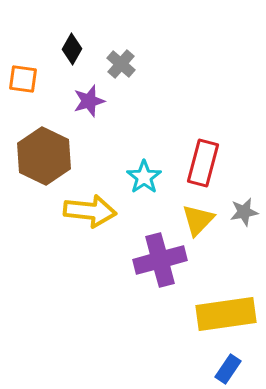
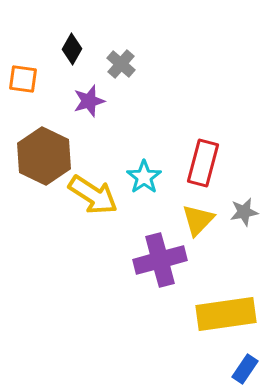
yellow arrow: moved 3 px right, 16 px up; rotated 27 degrees clockwise
blue rectangle: moved 17 px right
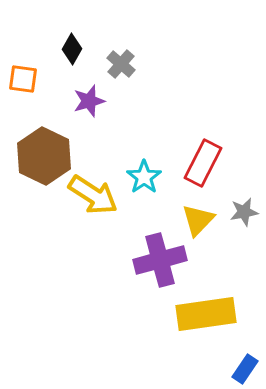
red rectangle: rotated 12 degrees clockwise
yellow rectangle: moved 20 px left
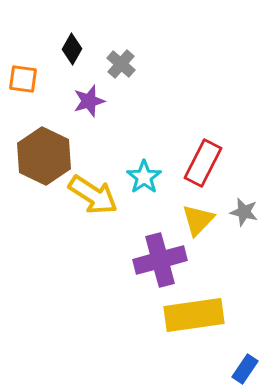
gray star: rotated 24 degrees clockwise
yellow rectangle: moved 12 px left, 1 px down
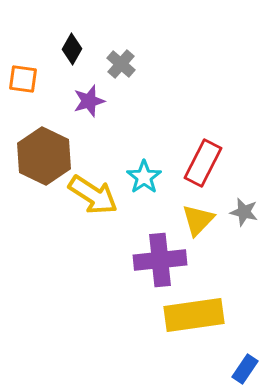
purple cross: rotated 9 degrees clockwise
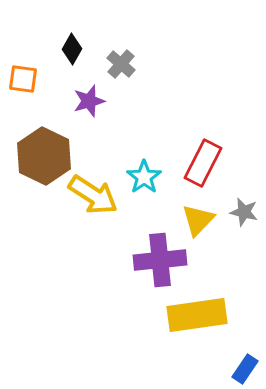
yellow rectangle: moved 3 px right
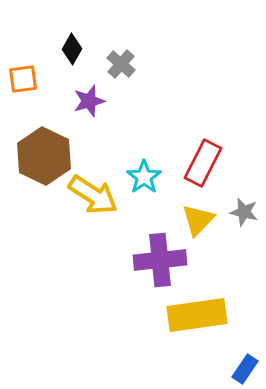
orange square: rotated 16 degrees counterclockwise
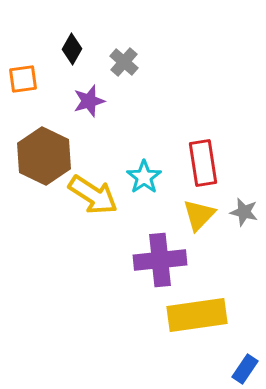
gray cross: moved 3 px right, 2 px up
red rectangle: rotated 36 degrees counterclockwise
yellow triangle: moved 1 px right, 5 px up
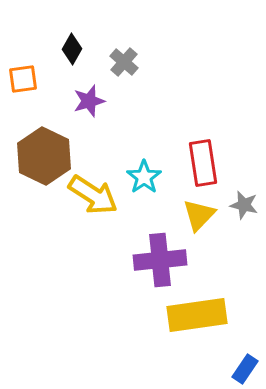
gray star: moved 7 px up
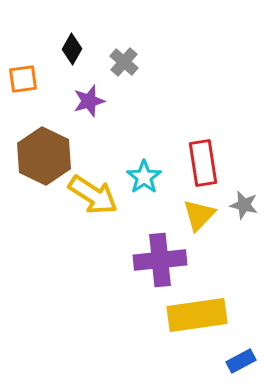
blue rectangle: moved 4 px left, 8 px up; rotated 28 degrees clockwise
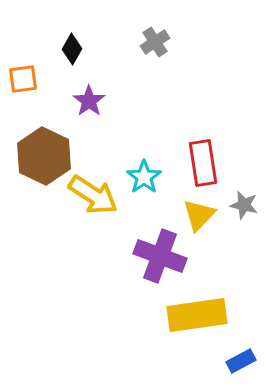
gray cross: moved 31 px right, 20 px up; rotated 16 degrees clockwise
purple star: rotated 20 degrees counterclockwise
purple cross: moved 4 px up; rotated 27 degrees clockwise
